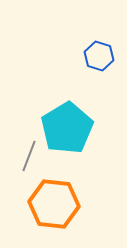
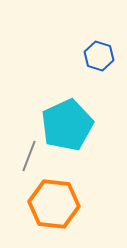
cyan pentagon: moved 3 px up; rotated 6 degrees clockwise
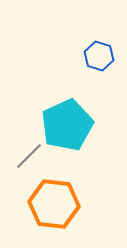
gray line: rotated 24 degrees clockwise
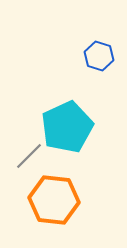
cyan pentagon: moved 2 px down
orange hexagon: moved 4 px up
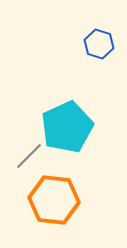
blue hexagon: moved 12 px up
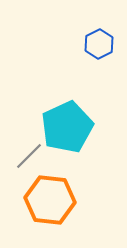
blue hexagon: rotated 16 degrees clockwise
orange hexagon: moved 4 px left
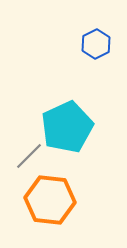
blue hexagon: moved 3 px left
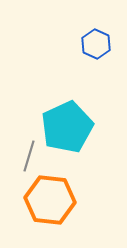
blue hexagon: rotated 8 degrees counterclockwise
gray line: rotated 28 degrees counterclockwise
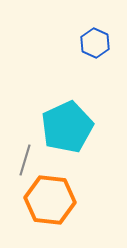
blue hexagon: moved 1 px left, 1 px up
gray line: moved 4 px left, 4 px down
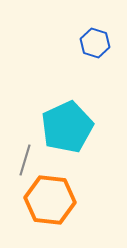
blue hexagon: rotated 8 degrees counterclockwise
